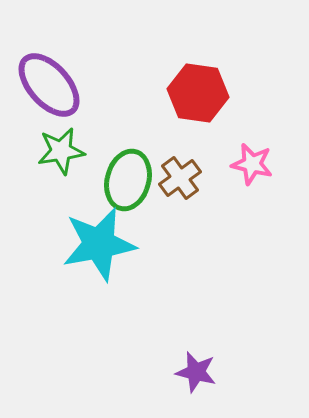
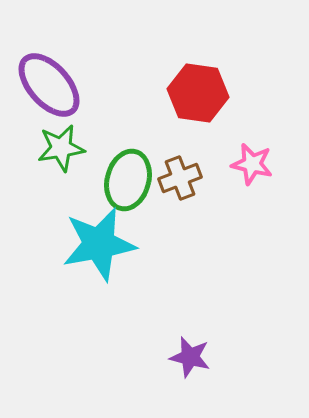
green star: moved 3 px up
brown cross: rotated 15 degrees clockwise
purple star: moved 6 px left, 15 px up
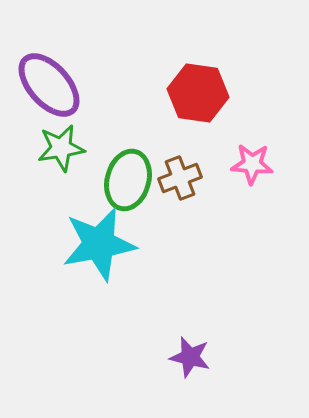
pink star: rotated 9 degrees counterclockwise
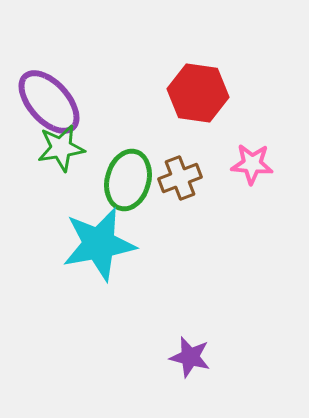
purple ellipse: moved 17 px down
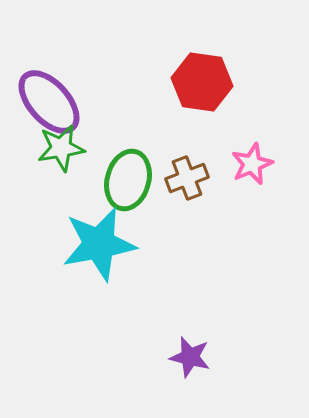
red hexagon: moved 4 px right, 11 px up
pink star: rotated 27 degrees counterclockwise
brown cross: moved 7 px right
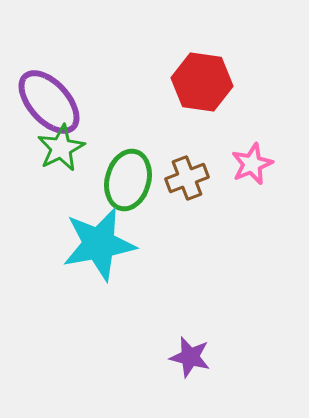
green star: rotated 18 degrees counterclockwise
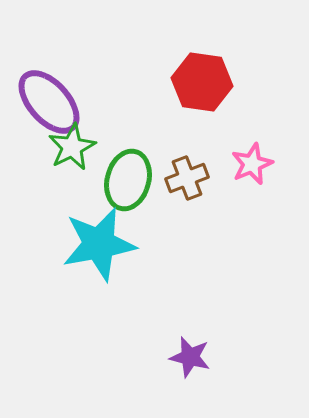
green star: moved 11 px right, 1 px up
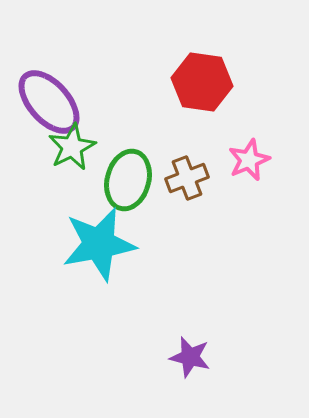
pink star: moved 3 px left, 4 px up
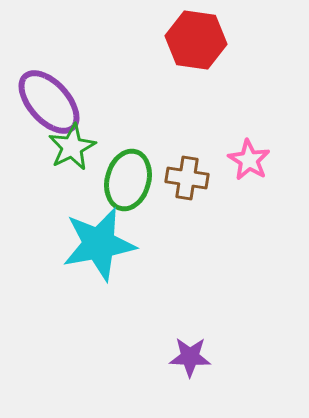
red hexagon: moved 6 px left, 42 px up
pink star: rotated 18 degrees counterclockwise
brown cross: rotated 30 degrees clockwise
purple star: rotated 12 degrees counterclockwise
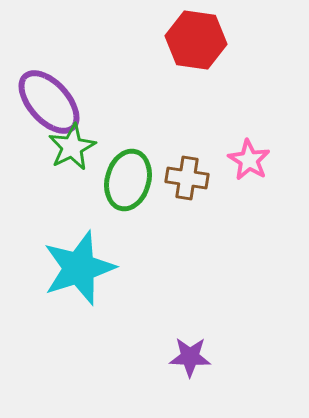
cyan star: moved 20 px left, 24 px down; rotated 8 degrees counterclockwise
